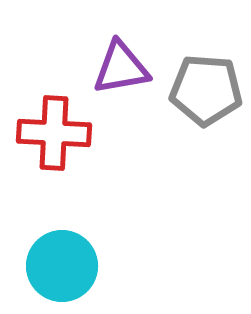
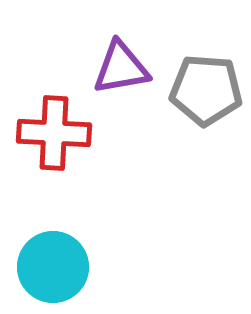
cyan circle: moved 9 px left, 1 px down
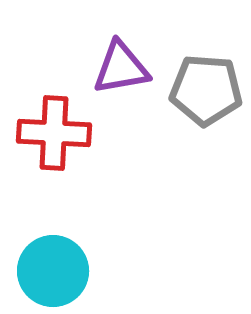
cyan circle: moved 4 px down
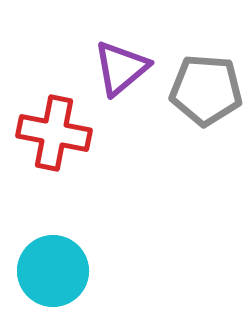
purple triangle: rotated 30 degrees counterclockwise
red cross: rotated 8 degrees clockwise
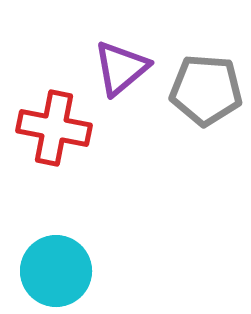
red cross: moved 5 px up
cyan circle: moved 3 px right
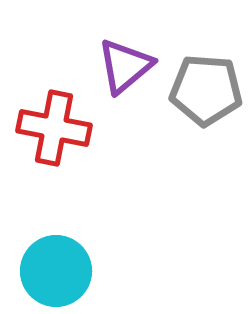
purple triangle: moved 4 px right, 2 px up
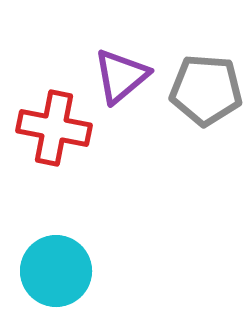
purple triangle: moved 4 px left, 10 px down
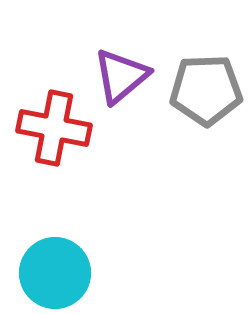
gray pentagon: rotated 6 degrees counterclockwise
cyan circle: moved 1 px left, 2 px down
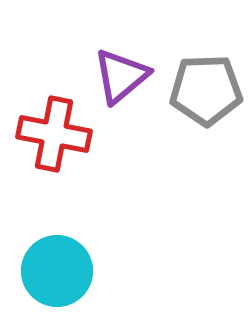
red cross: moved 6 px down
cyan circle: moved 2 px right, 2 px up
